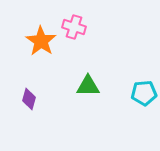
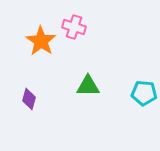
cyan pentagon: rotated 10 degrees clockwise
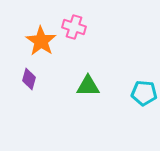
purple diamond: moved 20 px up
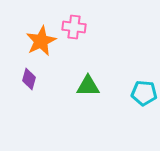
pink cross: rotated 10 degrees counterclockwise
orange star: rotated 12 degrees clockwise
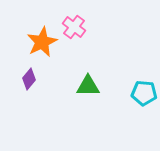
pink cross: rotated 30 degrees clockwise
orange star: moved 1 px right, 1 px down
purple diamond: rotated 25 degrees clockwise
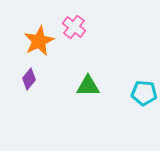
orange star: moved 3 px left, 1 px up
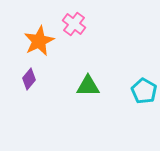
pink cross: moved 3 px up
cyan pentagon: moved 2 px up; rotated 25 degrees clockwise
